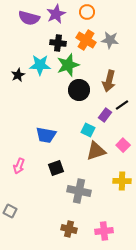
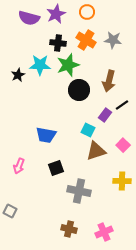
gray star: moved 3 px right
pink cross: moved 1 px down; rotated 18 degrees counterclockwise
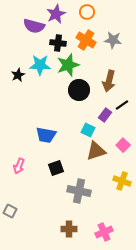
purple semicircle: moved 5 px right, 8 px down
yellow cross: rotated 18 degrees clockwise
brown cross: rotated 14 degrees counterclockwise
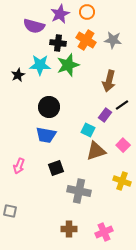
purple star: moved 4 px right
black circle: moved 30 px left, 17 px down
gray square: rotated 16 degrees counterclockwise
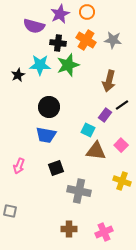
pink square: moved 2 px left
brown triangle: rotated 25 degrees clockwise
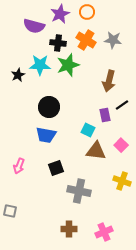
purple rectangle: rotated 48 degrees counterclockwise
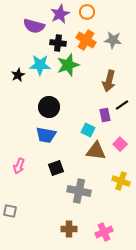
pink square: moved 1 px left, 1 px up
yellow cross: moved 1 px left
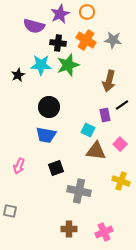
cyan star: moved 1 px right
